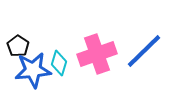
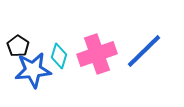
cyan diamond: moved 7 px up
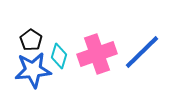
black pentagon: moved 13 px right, 6 px up
blue line: moved 2 px left, 1 px down
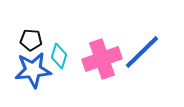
black pentagon: rotated 30 degrees counterclockwise
pink cross: moved 5 px right, 5 px down
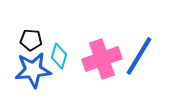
blue line: moved 3 px left, 4 px down; rotated 15 degrees counterclockwise
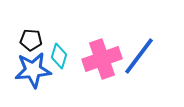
blue line: rotated 6 degrees clockwise
